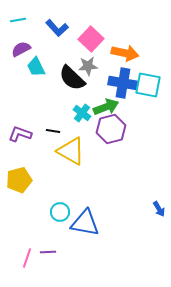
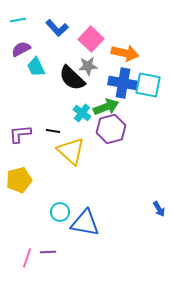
purple L-shape: rotated 25 degrees counterclockwise
yellow triangle: rotated 12 degrees clockwise
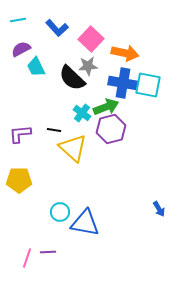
black line: moved 1 px right, 1 px up
yellow triangle: moved 2 px right, 3 px up
yellow pentagon: rotated 15 degrees clockwise
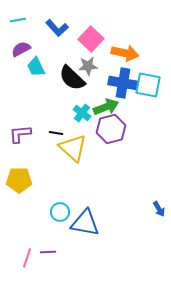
black line: moved 2 px right, 3 px down
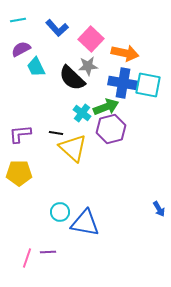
yellow pentagon: moved 7 px up
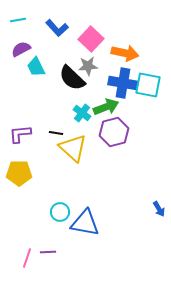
purple hexagon: moved 3 px right, 3 px down
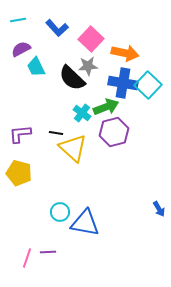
cyan square: rotated 32 degrees clockwise
yellow pentagon: rotated 15 degrees clockwise
